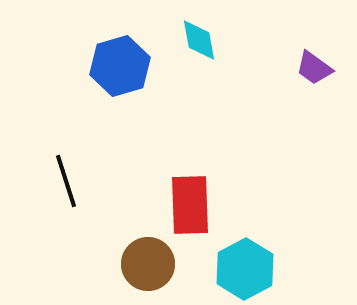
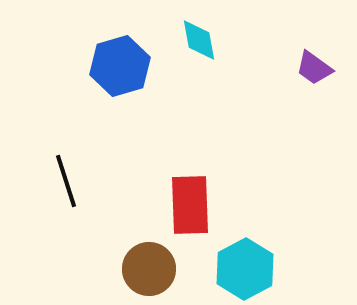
brown circle: moved 1 px right, 5 px down
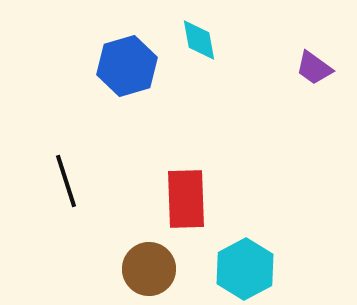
blue hexagon: moved 7 px right
red rectangle: moved 4 px left, 6 px up
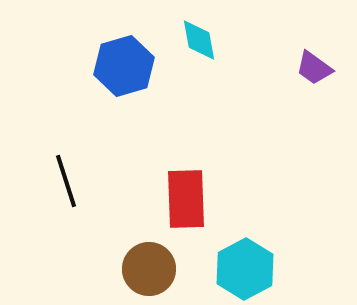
blue hexagon: moved 3 px left
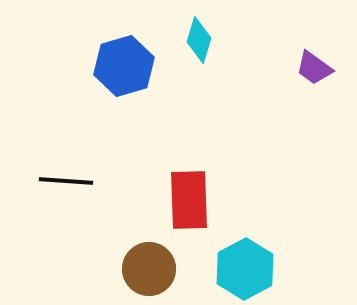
cyan diamond: rotated 27 degrees clockwise
black line: rotated 68 degrees counterclockwise
red rectangle: moved 3 px right, 1 px down
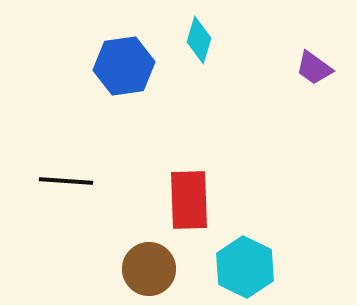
blue hexagon: rotated 8 degrees clockwise
cyan hexagon: moved 2 px up; rotated 6 degrees counterclockwise
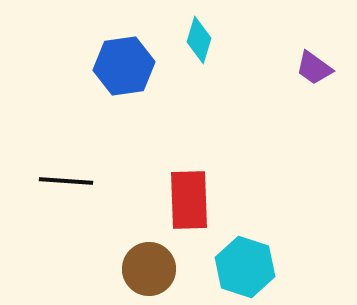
cyan hexagon: rotated 8 degrees counterclockwise
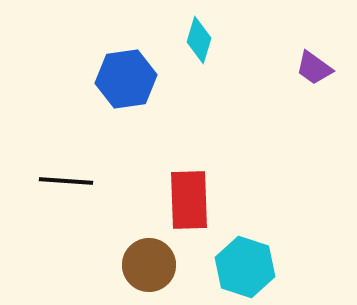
blue hexagon: moved 2 px right, 13 px down
brown circle: moved 4 px up
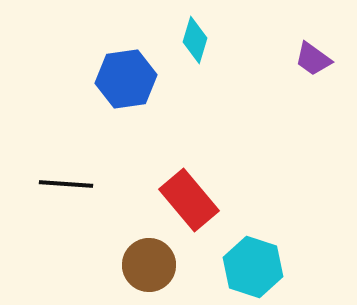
cyan diamond: moved 4 px left
purple trapezoid: moved 1 px left, 9 px up
black line: moved 3 px down
red rectangle: rotated 38 degrees counterclockwise
cyan hexagon: moved 8 px right
